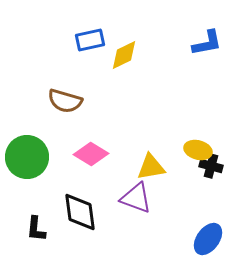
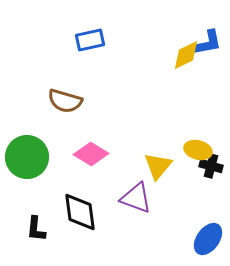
yellow diamond: moved 62 px right
yellow triangle: moved 7 px right, 1 px up; rotated 40 degrees counterclockwise
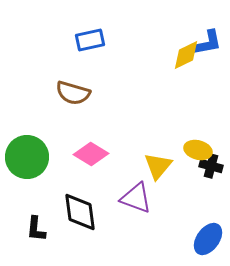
brown semicircle: moved 8 px right, 8 px up
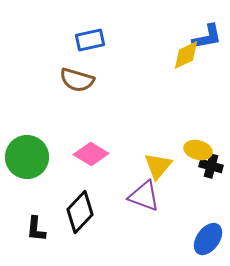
blue L-shape: moved 6 px up
brown semicircle: moved 4 px right, 13 px up
purple triangle: moved 8 px right, 2 px up
black diamond: rotated 51 degrees clockwise
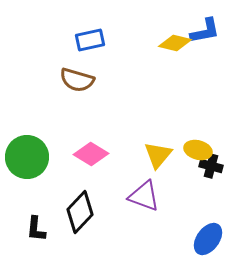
blue L-shape: moved 2 px left, 6 px up
yellow diamond: moved 11 px left, 12 px up; rotated 40 degrees clockwise
yellow triangle: moved 11 px up
